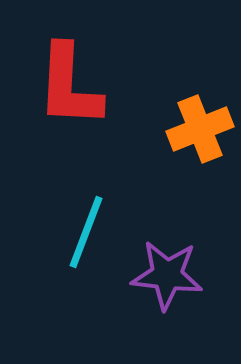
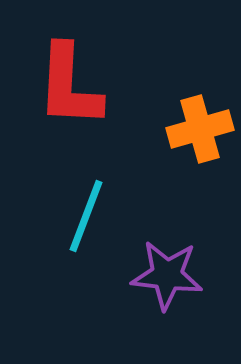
orange cross: rotated 6 degrees clockwise
cyan line: moved 16 px up
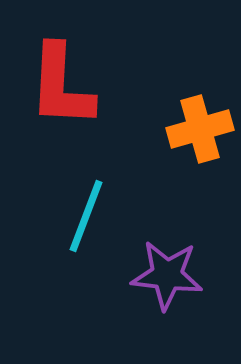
red L-shape: moved 8 px left
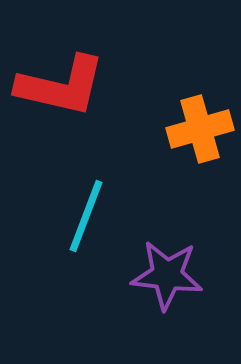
red L-shape: rotated 80 degrees counterclockwise
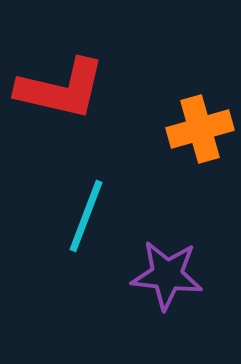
red L-shape: moved 3 px down
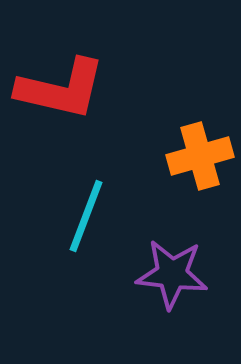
orange cross: moved 27 px down
purple star: moved 5 px right, 1 px up
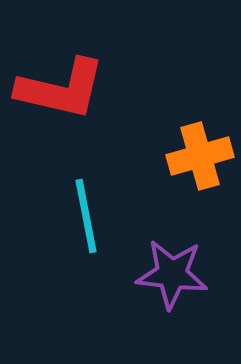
cyan line: rotated 32 degrees counterclockwise
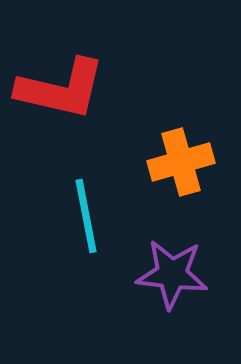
orange cross: moved 19 px left, 6 px down
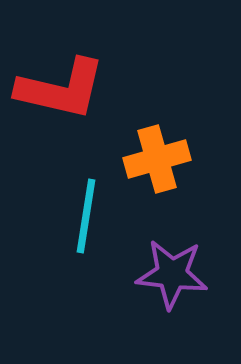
orange cross: moved 24 px left, 3 px up
cyan line: rotated 20 degrees clockwise
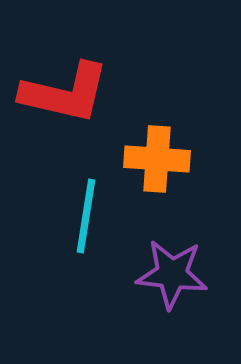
red L-shape: moved 4 px right, 4 px down
orange cross: rotated 20 degrees clockwise
